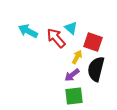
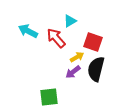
cyan triangle: moved 1 px left, 7 px up; rotated 48 degrees clockwise
yellow arrow: rotated 32 degrees clockwise
purple arrow: moved 1 px right, 3 px up
green square: moved 25 px left, 1 px down
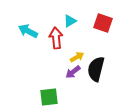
red arrow: rotated 35 degrees clockwise
red square: moved 10 px right, 19 px up
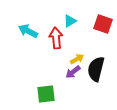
red square: moved 1 px down
yellow arrow: moved 2 px down
green square: moved 3 px left, 3 px up
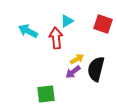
cyan triangle: moved 3 px left
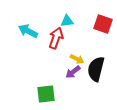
cyan triangle: rotated 24 degrees clockwise
red arrow: rotated 25 degrees clockwise
yellow arrow: rotated 56 degrees clockwise
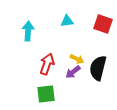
cyan arrow: rotated 66 degrees clockwise
red arrow: moved 9 px left, 26 px down
black semicircle: moved 2 px right, 1 px up
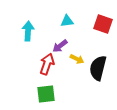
purple arrow: moved 13 px left, 26 px up
